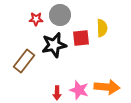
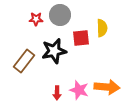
black star: moved 6 px down
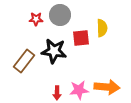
black star: rotated 20 degrees clockwise
pink star: rotated 24 degrees counterclockwise
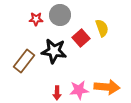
yellow semicircle: rotated 18 degrees counterclockwise
red square: rotated 36 degrees counterclockwise
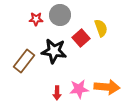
yellow semicircle: moved 1 px left
pink star: moved 1 px up
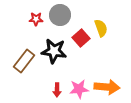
red arrow: moved 3 px up
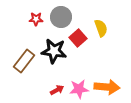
gray circle: moved 1 px right, 2 px down
red square: moved 3 px left
red arrow: rotated 120 degrees counterclockwise
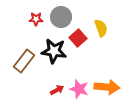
pink star: rotated 24 degrees clockwise
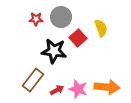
brown rectangle: moved 9 px right, 19 px down
pink star: moved 1 px left
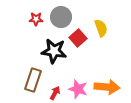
brown rectangle: rotated 20 degrees counterclockwise
red arrow: moved 2 px left, 3 px down; rotated 32 degrees counterclockwise
